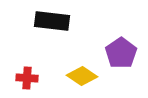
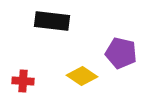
purple pentagon: rotated 24 degrees counterclockwise
red cross: moved 4 px left, 3 px down
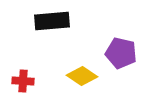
black rectangle: rotated 12 degrees counterclockwise
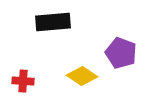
black rectangle: moved 1 px right, 1 px down
purple pentagon: rotated 8 degrees clockwise
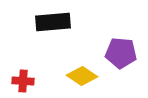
purple pentagon: rotated 16 degrees counterclockwise
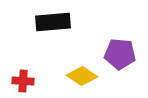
purple pentagon: moved 1 px left, 1 px down
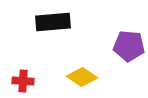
purple pentagon: moved 9 px right, 8 px up
yellow diamond: moved 1 px down
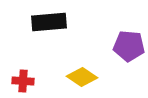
black rectangle: moved 4 px left
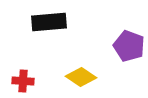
purple pentagon: rotated 16 degrees clockwise
yellow diamond: moved 1 px left
